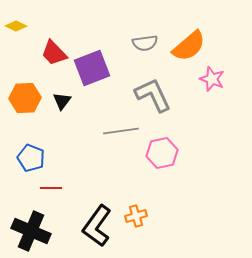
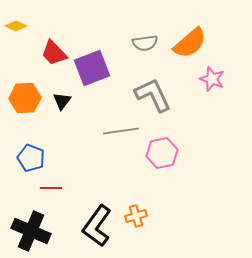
orange semicircle: moved 1 px right, 3 px up
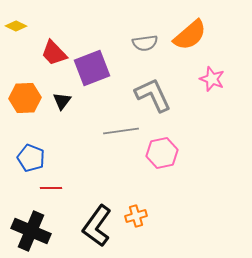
orange semicircle: moved 8 px up
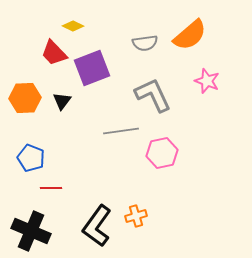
yellow diamond: moved 57 px right
pink star: moved 5 px left, 2 px down
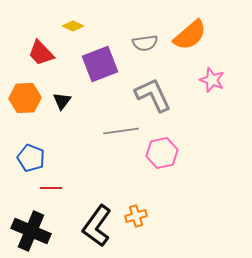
red trapezoid: moved 13 px left
purple square: moved 8 px right, 4 px up
pink star: moved 5 px right, 1 px up
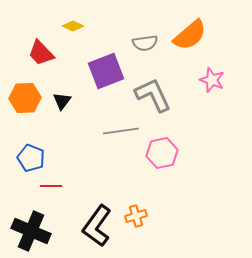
purple square: moved 6 px right, 7 px down
red line: moved 2 px up
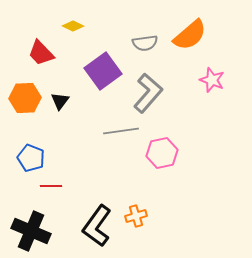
purple square: moved 3 px left; rotated 15 degrees counterclockwise
gray L-shape: moved 5 px left, 2 px up; rotated 66 degrees clockwise
black triangle: moved 2 px left
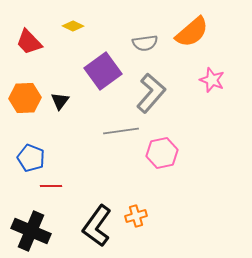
orange semicircle: moved 2 px right, 3 px up
red trapezoid: moved 12 px left, 11 px up
gray L-shape: moved 3 px right
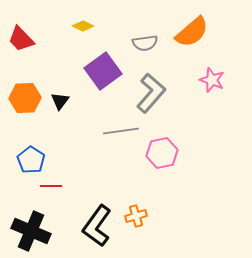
yellow diamond: moved 10 px right
red trapezoid: moved 8 px left, 3 px up
blue pentagon: moved 2 px down; rotated 12 degrees clockwise
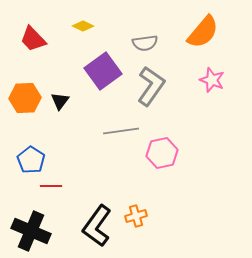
orange semicircle: moved 11 px right; rotated 9 degrees counterclockwise
red trapezoid: moved 12 px right
gray L-shape: moved 7 px up; rotated 6 degrees counterclockwise
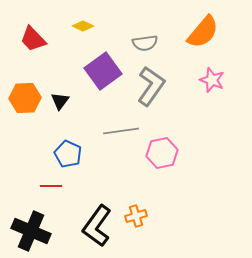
blue pentagon: moved 37 px right, 6 px up; rotated 8 degrees counterclockwise
